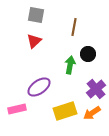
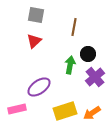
purple cross: moved 1 px left, 12 px up
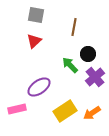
green arrow: rotated 54 degrees counterclockwise
yellow rectangle: rotated 15 degrees counterclockwise
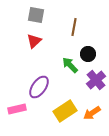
purple cross: moved 1 px right, 3 px down
purple ellipse: rotated 20 degrees counterclockwise
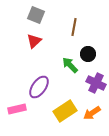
gray square: rotated 12 degrees clockwise
purple cross: moved 3 px down; rotated 24 degrees counterclockwise
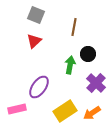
green arrow: rotated 54 degrees clockwise
purple cross: rotated 18 degrees clockwise
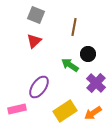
green arrow: rotated 66 degrees counterclockwise
orange arrow: moved 1 px right
